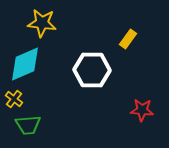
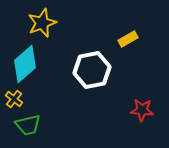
yellow star: rotated 28 degrees counterclockwise
yellow rectangle: rotated 24 degrees clockwise
cyan diamond: rotated 18 degrees counterclockwise
white hexagon: rotated 12 degrees counterclockwise
green trapezoid: rotated 8 degrees counterclockwise
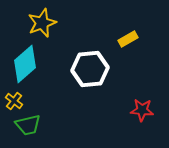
white hexagon: moved 2 px left, 1 px up; rotated 6 degrees clockwise
yellow cross: moved 2 px down
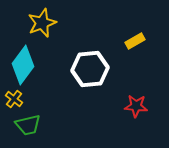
yellow rectangle: moved 7 px right, 2 px down
cyan diamond: moved 2 px left, 1 px down; rotated 12 degrees counterclockwise
yellow cross: moved 2 px up
red star: moved 6 px left, 4 px up
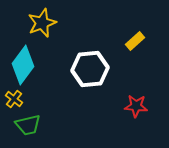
yellow rectangle: rotated 12 degrees counterclockwise
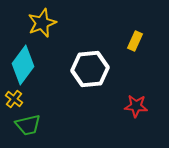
yellow rectangle: rotated 24 degrees counterclockwise
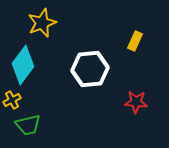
yellow cross: moved 2 px left, 1 px down; rotated 24 degrees clockwise
red star: moved 4 px up
